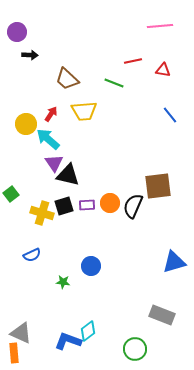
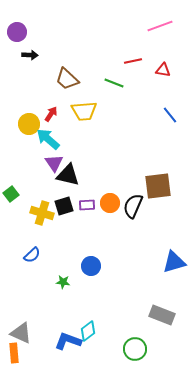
pink line: rotated 15 degrees counterclockwise
yellow circle: moved 3 px right
blue semicircle: rotated 18 degrees counterclockwise
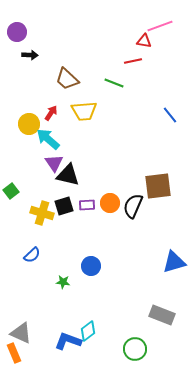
red triangle: moved 19 px left, 29 px up
red arrow: moved 1 px up
green square: moved 3 px up
orange rectangle: rotated 18 degrees counterclockwise
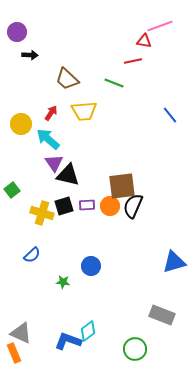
yellow circle: moved 8 px left
brown square: moved 36 px left
green square: moved 1 px right, 1 px up
orange circle: moved 3 px down
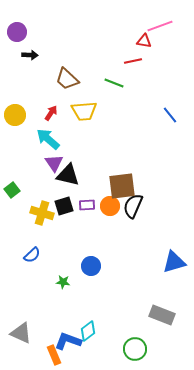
yellow circle: moved 6 px left, 9 px up
orange rectangle: moved 40 px right, 2 px down
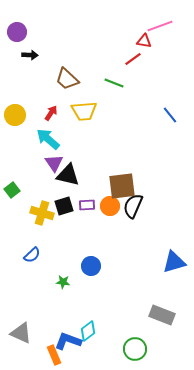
red line: moved 2 px up; rotated 24 degrees counterclockwise
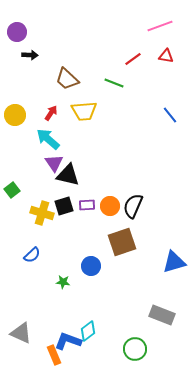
red triangle: moved 22 px right, 15 px down
brown square: moved 56 px down; rotated 12 degrees counterclockwise
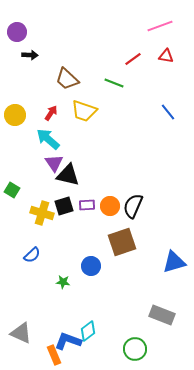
yellow trapezoid: rotated 24 degrees clockwise
blue line: moved 2 px left, 3 px up
green square: rotated 21 degrees counterclockwise
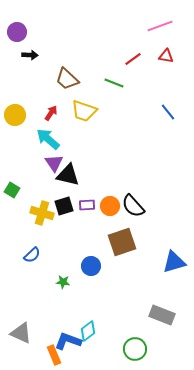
black semicircle: rotated 65 degrees counterclockwise
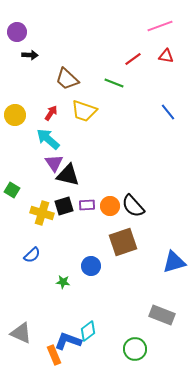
brown square: moved 1 px right
